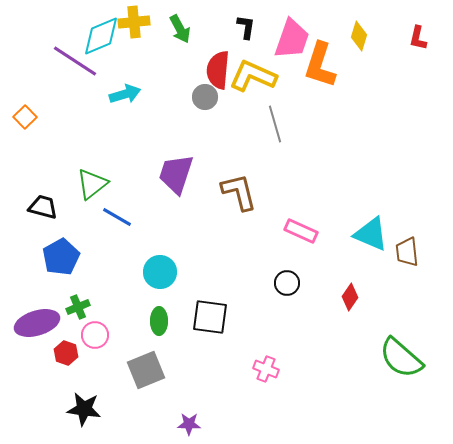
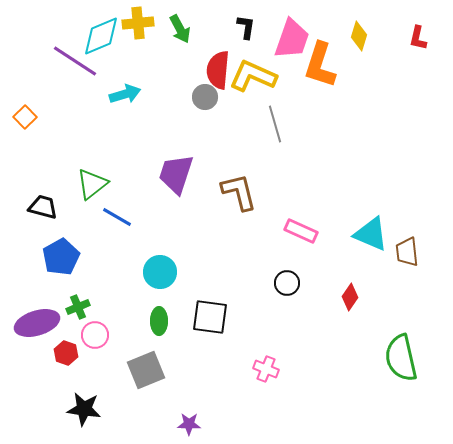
yellow cross: moved 4 px right, 1 px down
green semicircle: rotated 36 degrees clockwise
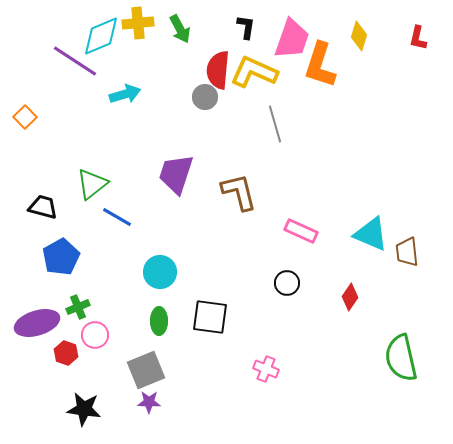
yellow L-shape: moved 1 px right, 4 px up
purple star: moved 40 px left, 22 px up
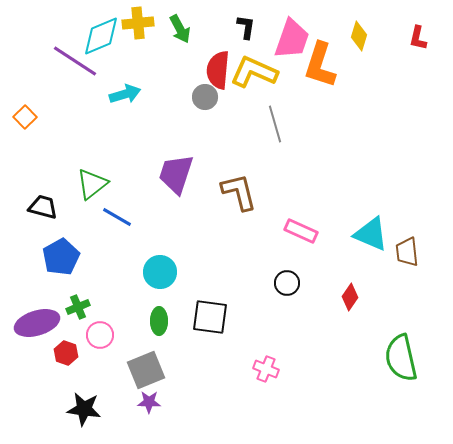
pink circle: moved 5 px right
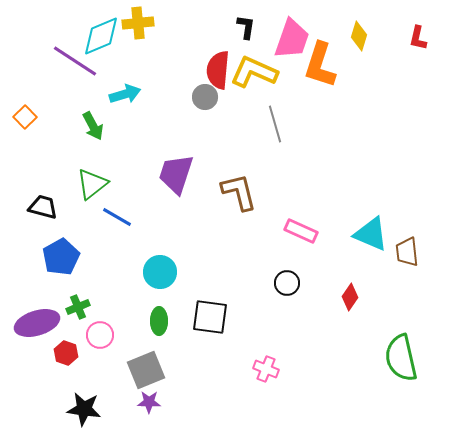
green arrow: moved 87 px left, 97 px down
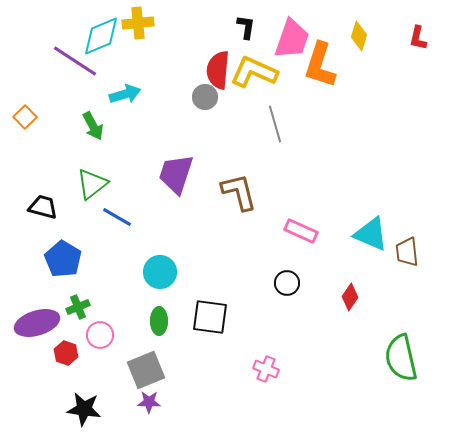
blue pentagon: moved 2 px right, 2 px down; rotated 12 degrees counterclockwise
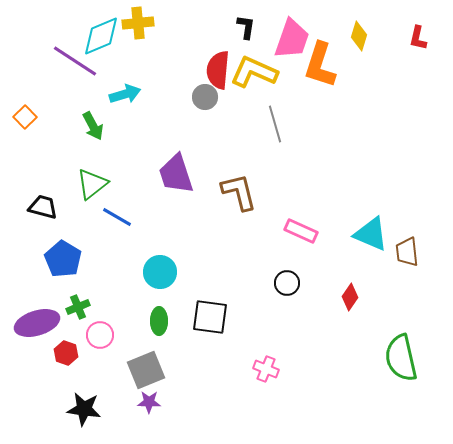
purple trapezoid: rotated 36 degrees counterclockwise
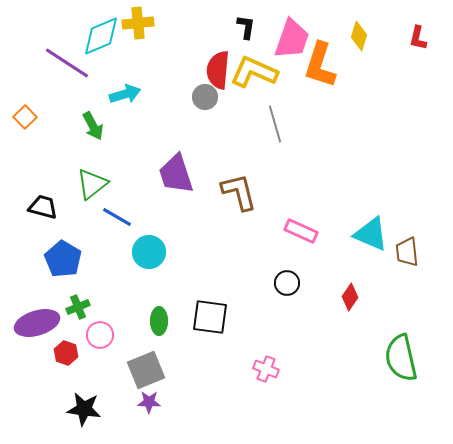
purple line: moved 8 px left, 2 px down
cyan circle: moved 11 px left, 20 px up
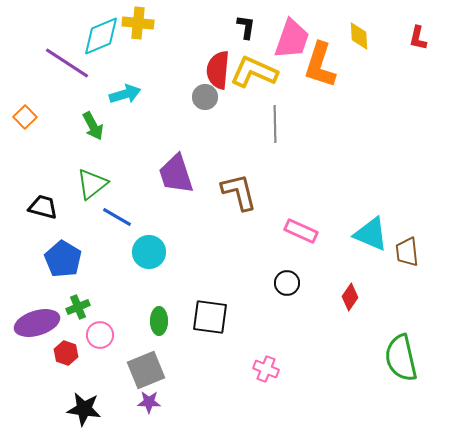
yellow cross: rotated 12 degrees clockwise
yellow diamond: rotated 20 degrees counterclockwise
gray line: rotated 15 degrees clockwise
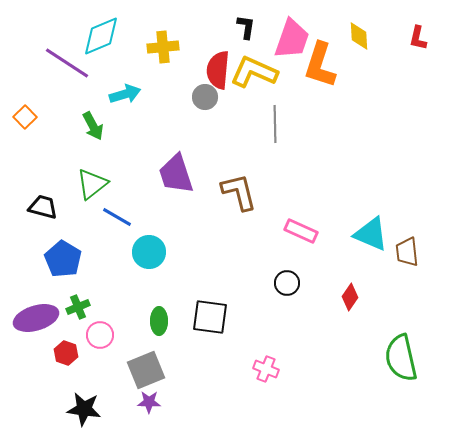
yellow cross: moved 25 px right, 24 px down; rotated 12 degrees counterclockwise
purple ellipse: moved 1 px left, 5 px up
